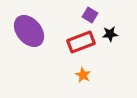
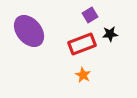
purple square: rotated 28 degrees clockwise
red rectangle: moved 1 px right, 2 px down
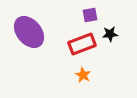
purple square: rotated 21 degrees clockwise
purple ellipse: moved 1 px down
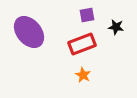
purple square: moved 3 px left
black star: moved 6 px right, 7 px up; rotated 14 degrees clockwise
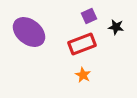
purple square: moved 2 px right, 1 px down; rotated 14 degrees counterclockwise
purple ellipse: rotated 12 degrees counterclockwise
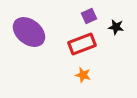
orange star: rotated 14 degrees counterclockwise
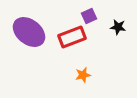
black star: moved 2 px right
red rectangle: moved 10 px left, 7 px up
orange star: rotated 28 degrees counterclockwise
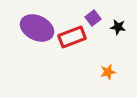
purple square: moved 4 px right, 2 px down; rotated 14 degrees counterclockwise
purple ellipse: moved 8 px right, 4 px up; rotated 12 degrees counterclockwise
orange star: moved 25 px right, 3 px up
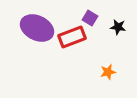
purple square: moved 3 px left; rotated 21 degrees counterclockwise
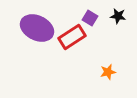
black star: moved 11 px up
red rectangle: rotated 12 degrees counterclockwise
